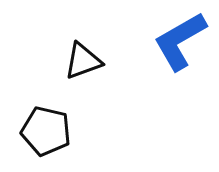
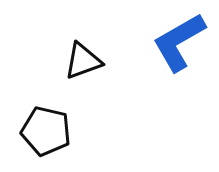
blue L-shape: moved 1 px left, 1 px down
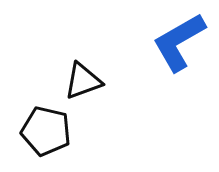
black triangle: moved 20 px down
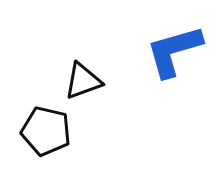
blue L-shape: moved 5 px left, 9 px down; rotated 14 degrees clockwise
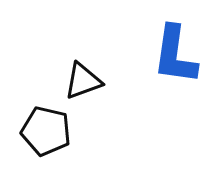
blue L-shape: moved 1 px right, 4 px down; rotated 66 degrees counterclockwise
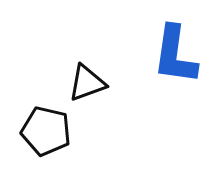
black triangle: moved 4 px right, 2 px down
